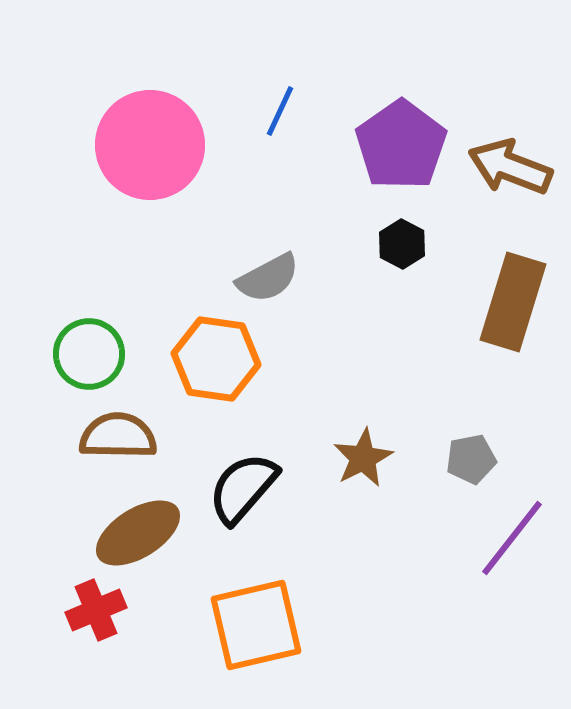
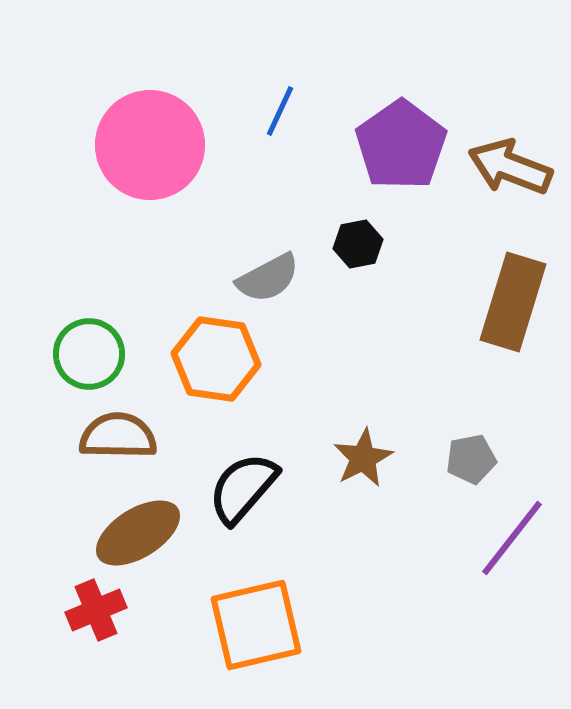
black hexagon: moved 44 px left; rotated 21 degrees clockwise
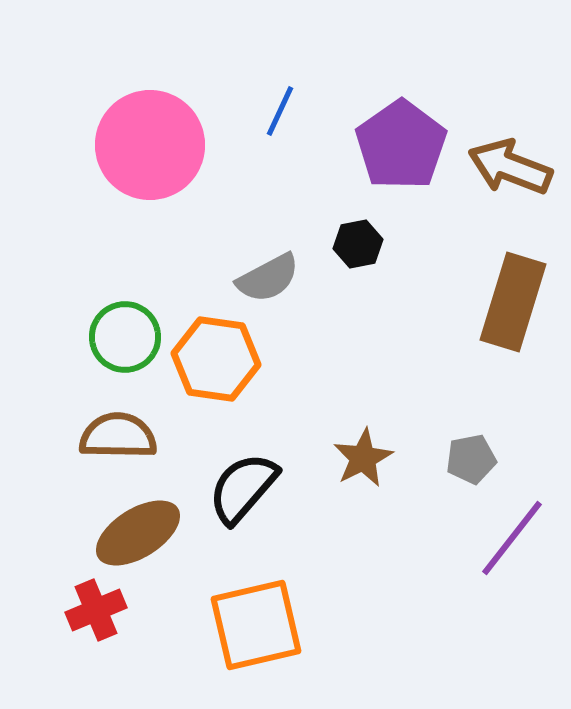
green circle: moved 36 px right, 17 px up
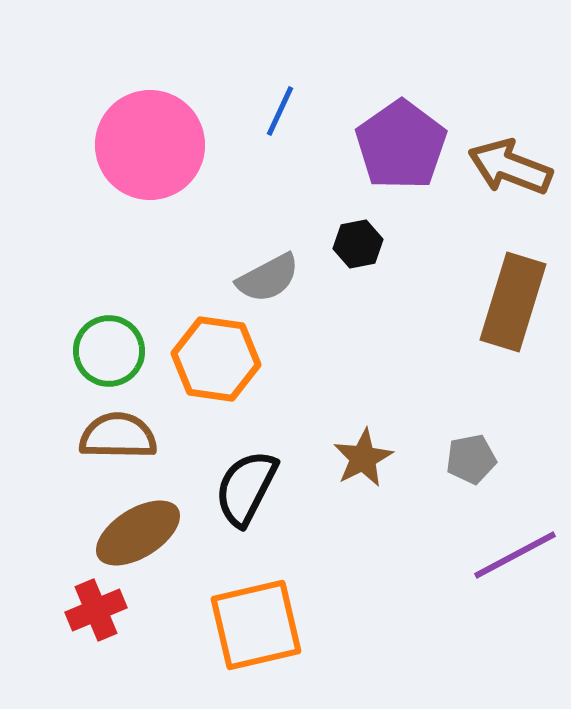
green circle: moved 16 px left, 14 px down
black semicircle: moved 3 px right; rotated 14 degrees counterclockwise
purple line: moved 3 px right, 17 px down; rotated 24 degrees clockwise
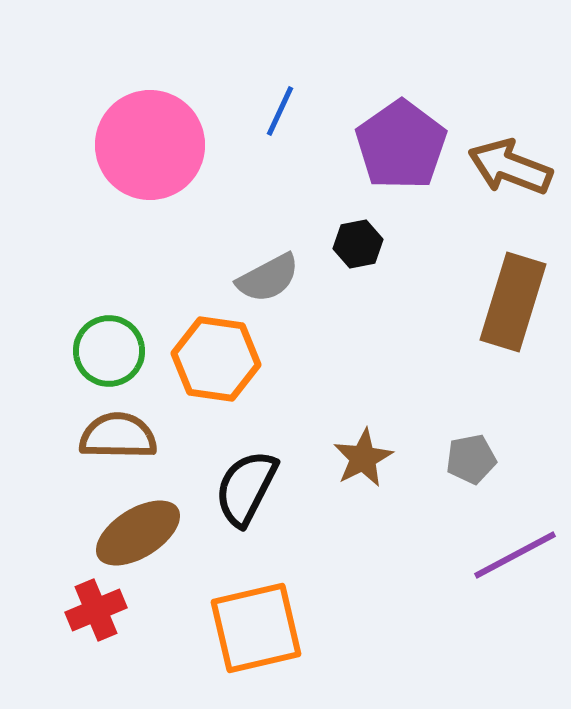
orange square: moved 3 px down
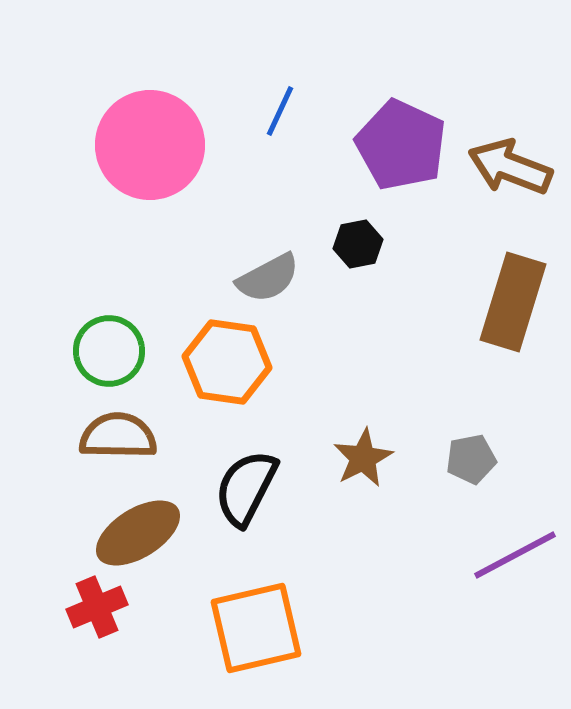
purple pentagon: rotated 12 degrees counterclockwise
orange hexagon: moved 11 px right, 3 px down
red cross: moved 1 px right, 3 px up
